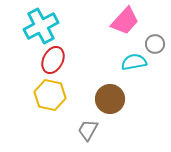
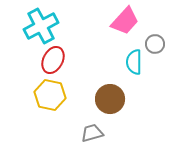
cyan semicircle: rotated 80 degrees counterclockwise
gray trapezoid: moved 4 px right, 3 px down; rotated 45 degrees clockwise
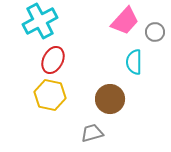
cyan cross: moved 1 px left, 5 px up
gray circle: moved 12 px up
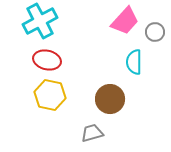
red ellipse: moved 6 px left; rotated 76 degrees clockwise
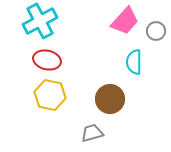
gray circle: moved 1 px right, 1 px up
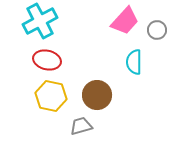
gray circle: moved 1 px right, 1 px up
yellow hexagon: moved 1 px right, 1 px down
brown circle: moved 13 px left, 4 px up
gray trapezoid: moved 11 px left, 7 px up
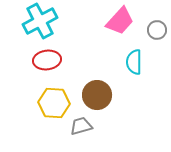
pink trapezoid: moved 5 px left
red ellipse: rotated 20 degrees counterclockwise
yellow hexagon: moved 3 px right, 7 px down; rotated 8 degrees counterclockwise
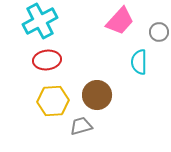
gray circle: moved 2 px right, 2 px down
cyan semicircle: moved 5 px right
yellow hexagon: moved 1 px left, 2 px up; rotated 8 degrees counterclockwise
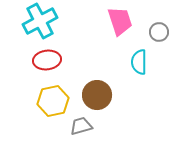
pink trapezoid: rotated 60 degrees counterclockwise
yellow hexagon: rotated 8 degrees counterclockwise
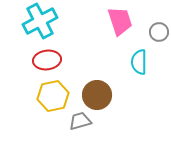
yellow hexagon: moved 5 px up
gray trapezoid: moved 1 px left, 5 px up
